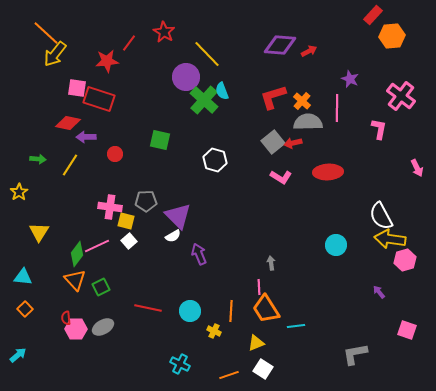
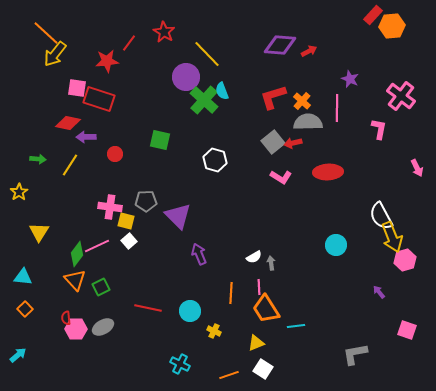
orange hexagon at (392, 36): moved 10 px up
white semicircle at (173, 236): moved 81 px right, 21 px down
yellow arrow at (390, 239): moved 2 px right, 2 px up; rotated 120 degrees counterclockwise
orange line at (231, 311): moved 18 px up
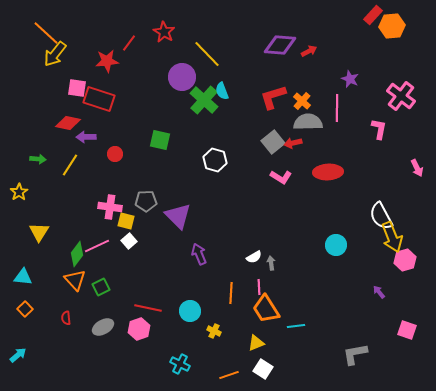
purple circle at (186, 77): moved 4 px left
pink hexagon at (76, 329): moved 63 px right; rotated 20 degrees counterclockwise
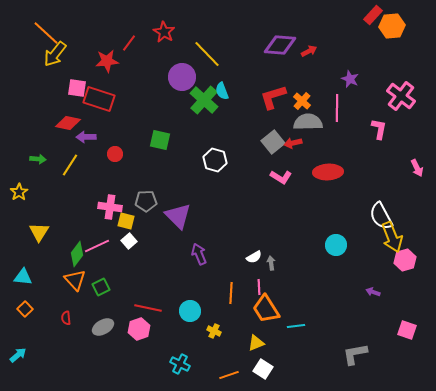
purple arrow at (379, 292): moved 6 px left; rotated 32 degrees counterclockwise
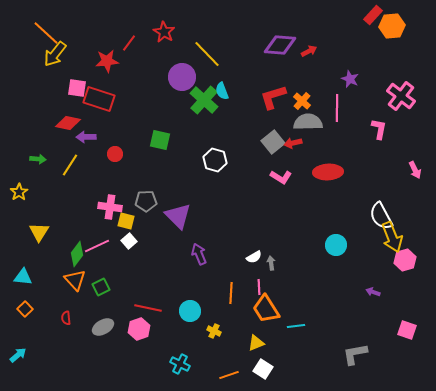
pink arrow at (417, 168): moved 2 px left, 2 px down
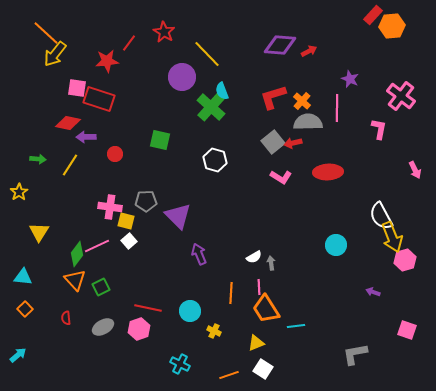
green cross at (204, 100): moved 7 px right, 7 px down
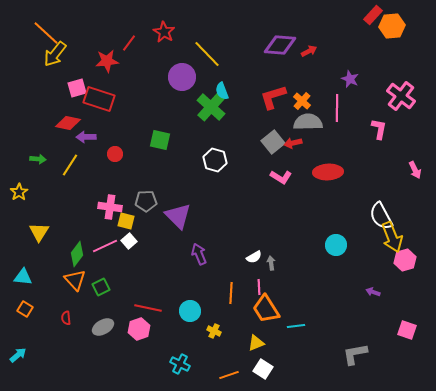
pink square at (77, 88): rotated 24 degrees counterclockwise
pink line at (97, 246): moved 8 px right
orange square at (25, 309): rotated 14 degrees counterclockwise
